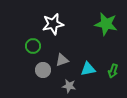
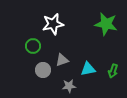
gray star: rotated 16 degrees counterclockwise
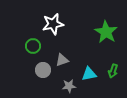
green star: moved 8 px down; rotated 20 degrees clockwise
cyan triangle: moved 1 px right, 5 px down
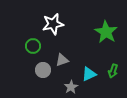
cyan triangle: rotated 14 degrees counterclockwise
gray star: moved 2 px right, 1 px down; rotated 24 degrees counterclockwise
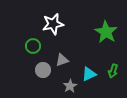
gray star: moved 1 px left, 1 px up
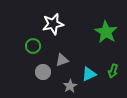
gray circle: moved 2 px down
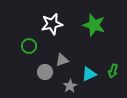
white star: moved 1 px left
green star: moved 12 px left, 7 px up; rotated 15 degrees counterclockwise
green circle: moved 4 px left
gray circle: moved 2 px right
